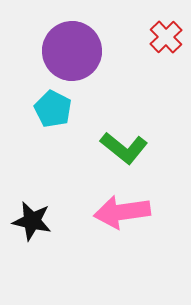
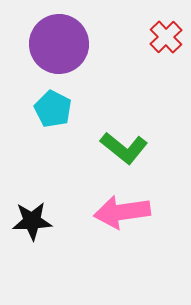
purple circle: moved 13 px left, 7 px up
black star: rotated 15 degrees counterclockwise
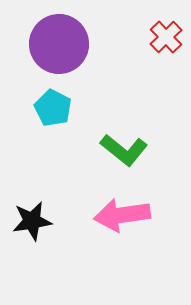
cyan pentagon: moved 1 px up
green L-shape: moved 2 px down
pink arrow: moved 3 px down
black star: rotated 6 degrees counterclockwise
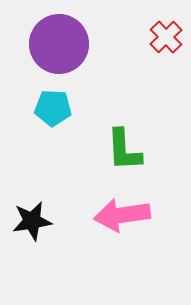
cyan pentagon: rotated 24 degrees counterclockwise
green L-shape: rotated 48 degrees clockwise
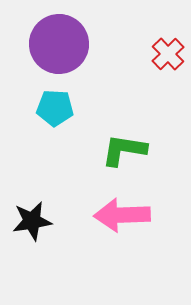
red cross: moved 2 px right, 17 px down
cyan pentagon: moved 2 px right
green L-shape: rotated 102 degrees clockwise
pink arrow: rotated 6 degrees clockwise
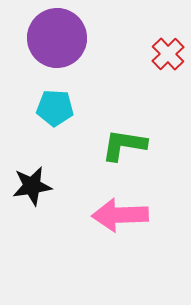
purple circle: moved 2 px left, 6 px up
green L-shape: moved 5 px up
pink arrow: moved 2 px left
black star: moved 35 px up
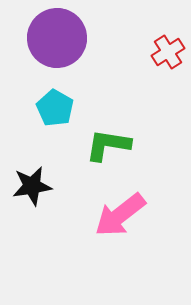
red cross: moved 2 px up; rotated 12 degrees clockwise
cyan pentagon: rotated 27 degrees clockwise
green L-shape: moved 16 px left
pink arrow: rotated 36 degrees counterclockwise
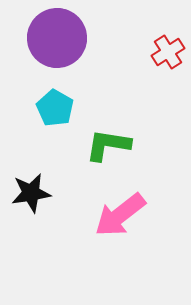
black star: moved 1 px left, 7 px down
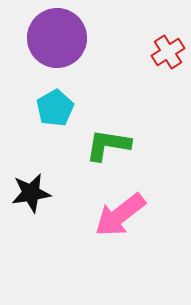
cyan pentagon: rotated 12 degrees clockwise
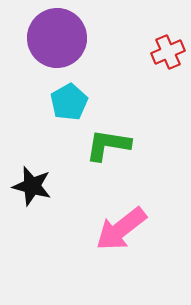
red cross: rotated 8 degrees clockwise
cyan pentagon: moved 14 px right, 6 px up
black star: moved 1 px right, 7 px up; rotated 24 degrees clockwise
pink arrow: moved 1 px right, 14 px down
